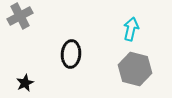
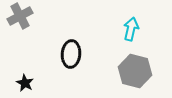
gray hexagon: moved 2 px down
black star: rotated 18 degrees counterclockwise
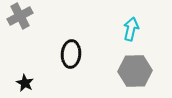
gray hexagon: rotated 16 degrees counterclockwise
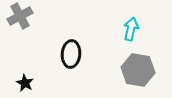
gray hexagon: moved 3 px right, 1 px up; rotated 12 degrees clockwise
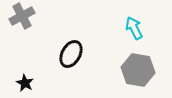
gray cross: moved 2 px right
cyan arrow: moved 3 px right, 1 px up; rotated 40 degrees counterclockwise
black ellipse: rotated 24 degrees clockwise
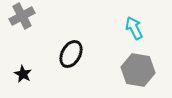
black star: moved 2 px left, 9 px up
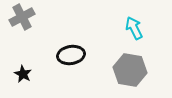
gray cross: moved 1 px down
black ellipse: moved 1 px down; rotated 52 degrees clockwise
gray hexagon: moved 8 px left
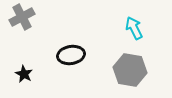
black star: moved 1 px right
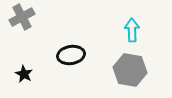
cyan arrow: moved 2 px left, 2 px down; rotated 25 degrees clockwise
